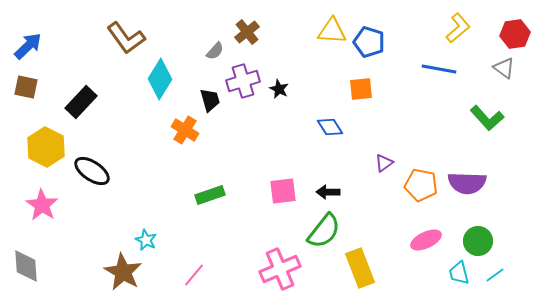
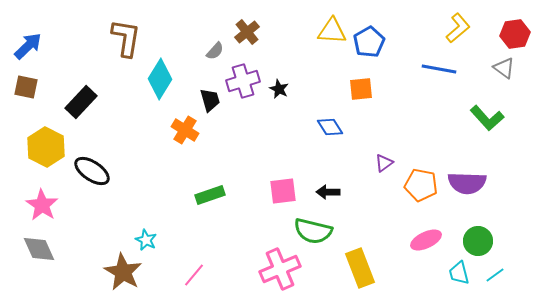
brown L-shape: rotated 135 degrees counterclockwise
blue pentagon: rotated 24 degrees clockwise
green semicircle: moved 11 px left; rotated 66 degrees clockwise
gray diamond: moved 13 px right, 17 px up; rotated 20 degrees counterclockwise
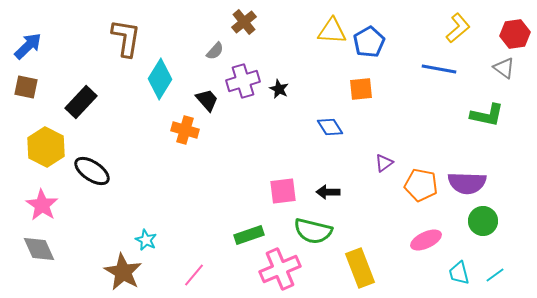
brown cross: moved 3 px left, 10 px up
black trapezoid: moved 3 px left; rotated 25 degrees counterclockwise
green L-shape: moved 3 px up; rotated 36 degrees counterclockwise
orange cross: rotated 16 degrees counterclockwise
green rectangle: moved 39 px right, 40 px down
green circle: moved 5 px right, 20 px up
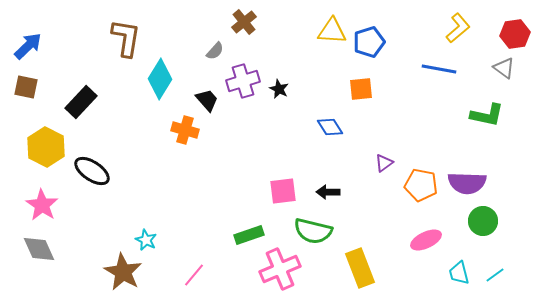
blue pentagon: rotated 12 degrees clockwise
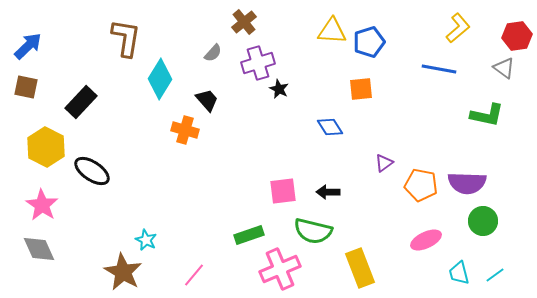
red hexagon: moved 2 px right, 2 px down
gray semicircle: moved 2 px left, 2 px down
purple cross: moved 15 px right, 18 px up
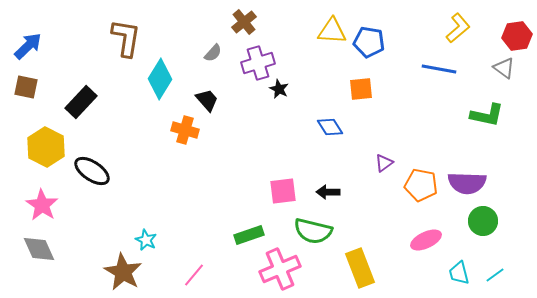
blue pentagon: rotated 28 degrees clockwise
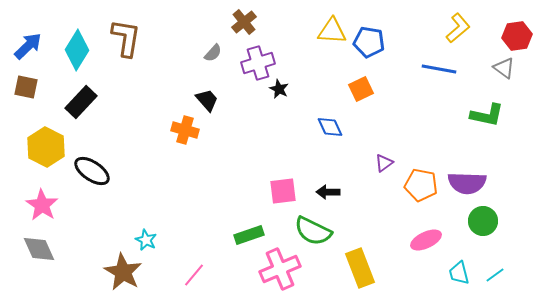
cyan diamond: moved 83 px left, 29 px up
orange square: rotated 20 degrees counterclockwise
blue diamond: rotated 8 degrees clockwise
green semicircle: rotated 12 degrees clockwise
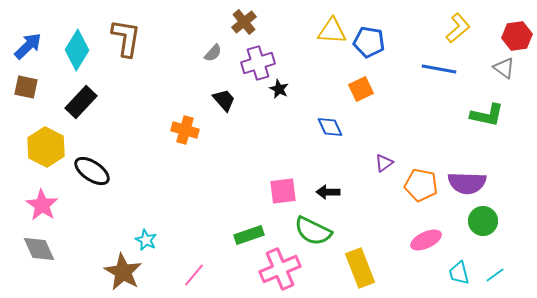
black trapezoid: moved 17 px right
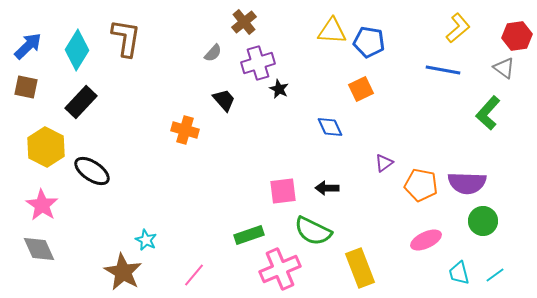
blue line: moved 4 px right, 1 px down
green L-shape: moved 1 px right, 2 px up; rotated 120 degrees clockwise
black arrow: moved 1 px left, 4 px up
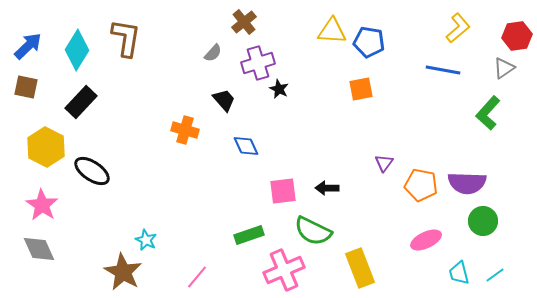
gray triangle: rotated 50 degrees clockwise
orange square: rotated 15 degrees clockwise
blue diamond: moved 84 px left, 19 px down
purple triangle: rotated 18 degrees counterclockwise
pink cross: moved 4 px right, 1 px down
pink line: moved 3 px right, 2 px down
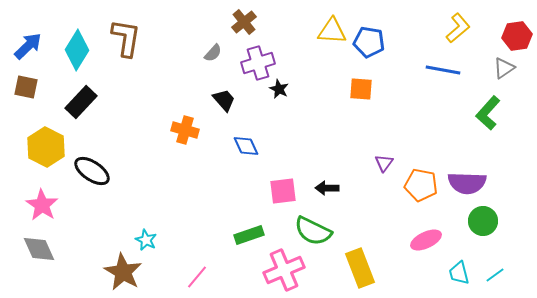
orange square: rotated 15 degrees clockwise
